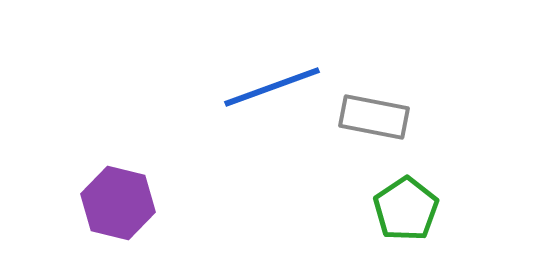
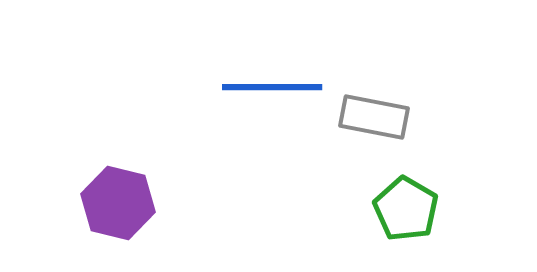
blue line: rotated 20 degrees clockwise
green pentagon: rotated 8 degrees counterclockwise
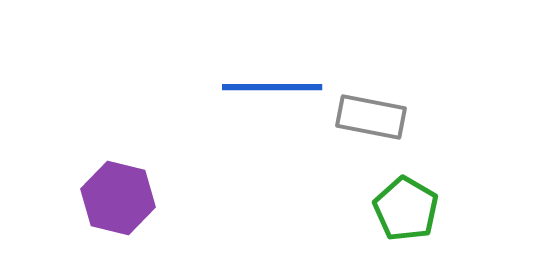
gray rectangle: moved 3 px left
purple hexagon: moved 5 px up
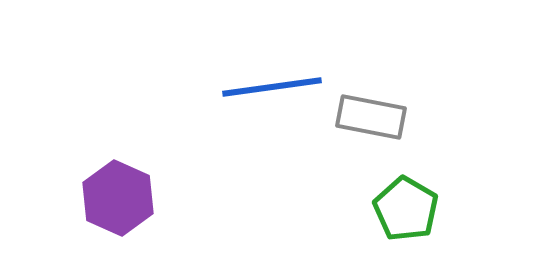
blue line: rotated 8 degrees counterclockwise
purple hexagon: rotated 10 degrees clockwise
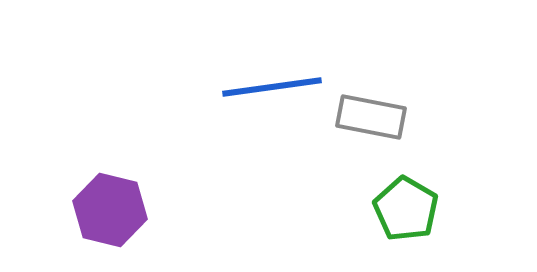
purple hexagon: moved 8 px left, 12 px down; rotated 10 degrees counterclockwise
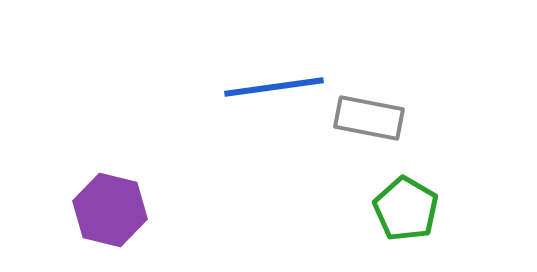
blue line: moved 2 px right
gray rectangle: moved 2 px left, 1 px down
